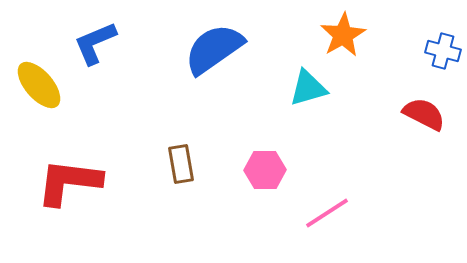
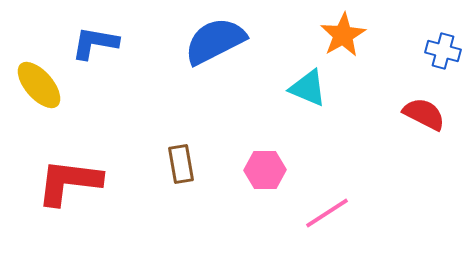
blue L-shape: rotated 33 degrees clockwise
blue semicircle: moved 1 px right, 8 px up; rotated 8 degrees clockwise
cyan triangle: rotated 39 degrees clockwise
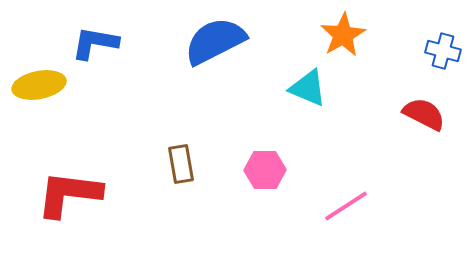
yellow ellipse: rotated 60 degrees counterclockwise
red L-shape: moved 12 px down
pink line: moved 19 px right, 7 px up
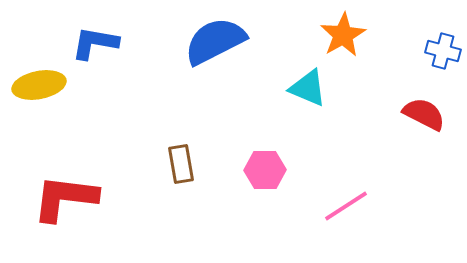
red L-shape: moved 4 px left, 4 px down
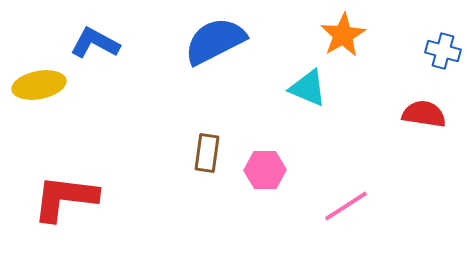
blue L-shape: rotated 18 degrees clockwise
red semicircle: rotated 18 degrees counterclockwise
brown rectangle: moved 26 px right, 11 px up; rotated 18 degrees clockwise
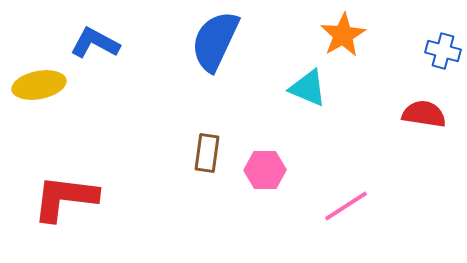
blue semicircle: rotated 38 degrees counterclockwise
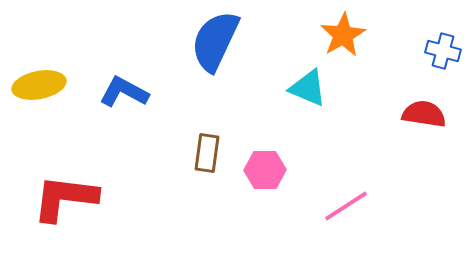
blue L-shape: moved 29 px right, 49 px down
